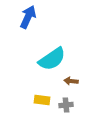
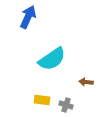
brown arrow: moved 15 px right, 1 px down
gray cross: rotated 24 degrees clockwise
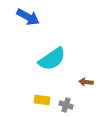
blue arrow: rotated 95 degrees clockwise
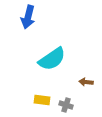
blue arrow: rotated 75 degrees clockwise
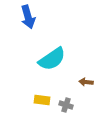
blue arrow: rotated 30 degrees counterclockwise
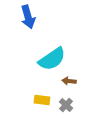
brown arrow: moved 17 px left, 1 px up
gray cross: rotated 24 degrees clockwise
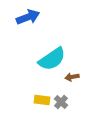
blue arrow: rotated 95 degrees counterclockwise
brown arrow: moved 3 px right, 4 px up; rotated 16 degrees counterclockwise
gray cross: moved 5 px left, 3 px up
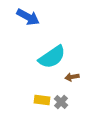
blue arrow: rotated 50 degrees clockwise
cyan semicircle: moved 2 px up
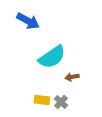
blue arrow: moved 4 px down
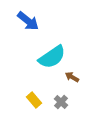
blue arrow: rotated 10 degrees clockwise
brown arrow: rotated 40 degrees clockwise
yellow rectangle: moved 8 px left; rotated 42 degrees clockwise
